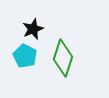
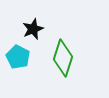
cyan pentagon: moved 7 px left, 1 px down
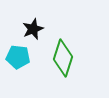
cyan pentagon: rotated 20 degrees counterclockwise
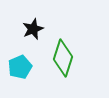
cyan pentagon: moved 2 px right, 10 px down; rotated 30 degrees counterclockwise
